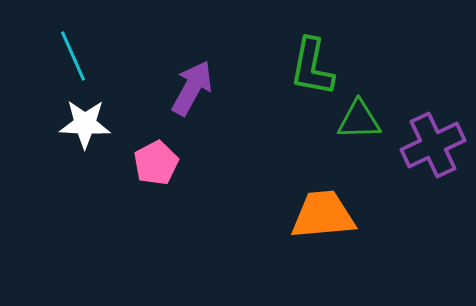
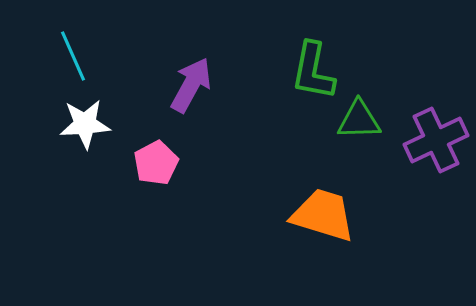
green L-shape: moved 1 px right, 4 px down
purple arrow: moved 1 px left, 3 px up
white star: rotated 6 degrees counterclockwise
purple cross: moved 3 px right, 5 px up
orange trapezoid: rotated 22 degrees clockwise
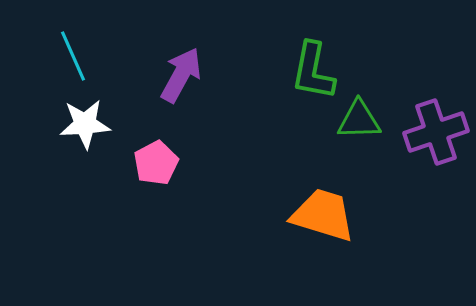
purple arrow: moved 10 px left, 10 px up
purple cross: moved 8 px up; rotated 6 degrees clockwise
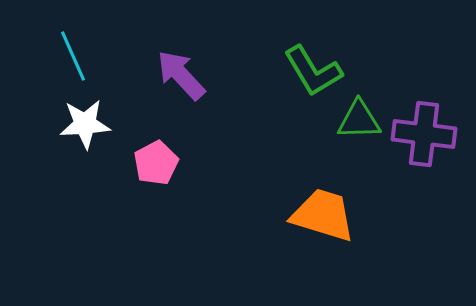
green L-shape: rotated 42 degrees counterclockwise
purple arrow: rotated 72 degrees counterclockwise
purple cross: moved 12 px left, 2 px down; rotated 26 degrees clockwise
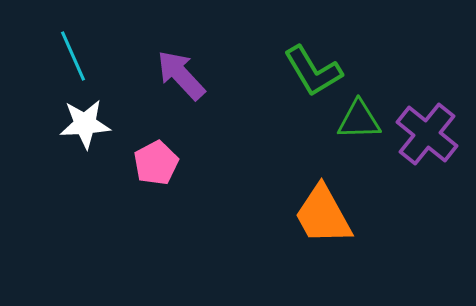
purple cross: moved 3 px right; rotated 32 degrees clockwise
orange trapezoid: rotated 136 degrees counterclockwise
